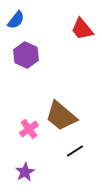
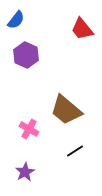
brown trapezoid: moved 5 px right, 6 px up
pink cross: rotated 24 degrees counterclockwise
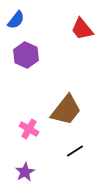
brown trapezoid: rotated 92 degrees counterclockwise
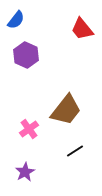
pink cross: rotated 24 degrees clockwise
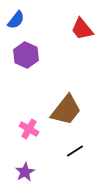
pink cross: rotated 24 degrees counterclockwise
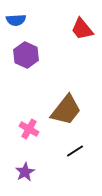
blue semicircle: rotated 48 degrees clockwise
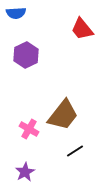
blue semicircle: moved 7 px up
purple hexagon: rotated 10 degrees clockwise
brown trapezoid: moved 3 px left, 5 px down
